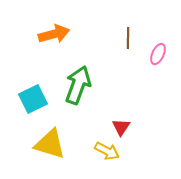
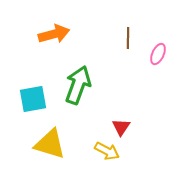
cyan square: rotated 16 degrees clockwise
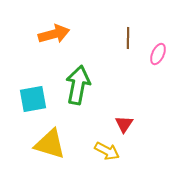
green arrow: rotated 9 degrees counterclockwise
red triangle: moved 3 px right, 3 px up
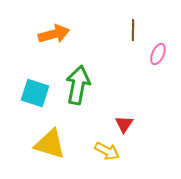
brown line: moved 5 px right, 8 px up
cyan square: moved 2 px right, 6 px up; rotated 28 degrees clockwise
